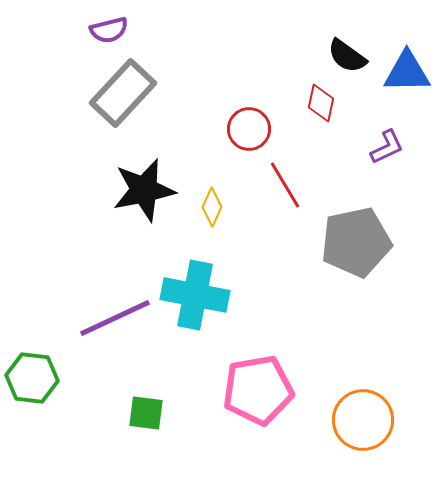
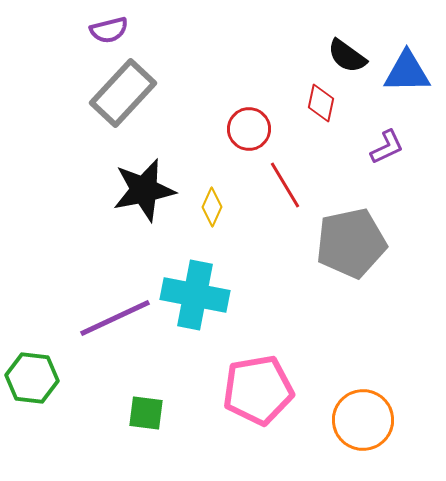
gray pentagon: moved 5 px left, 1 px down
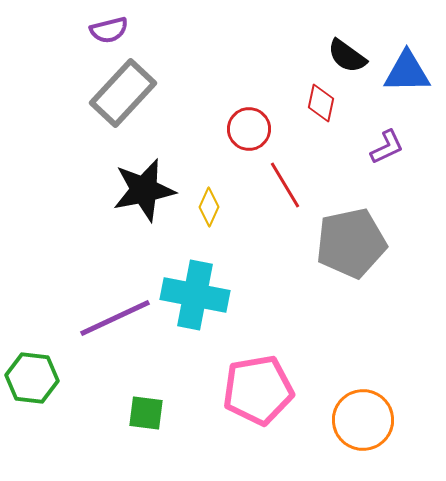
yellow diamond: moved 3 px left
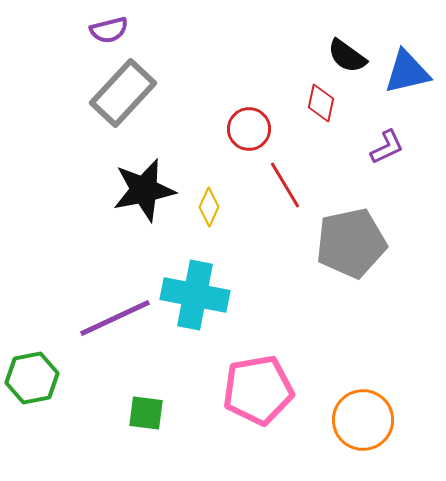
blue triangle: rotated 12 degrees counterclockwise
green hexagon: rotated 18 degrees counterclockwise
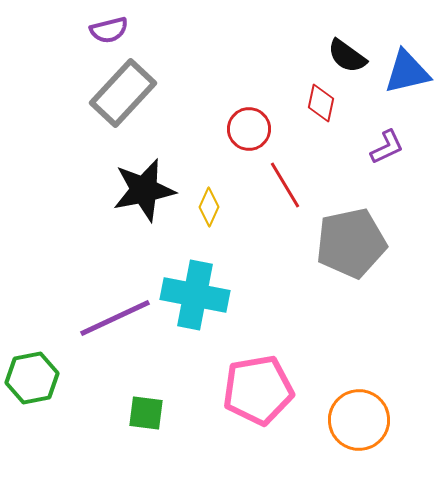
orange circle: moved 4 px left
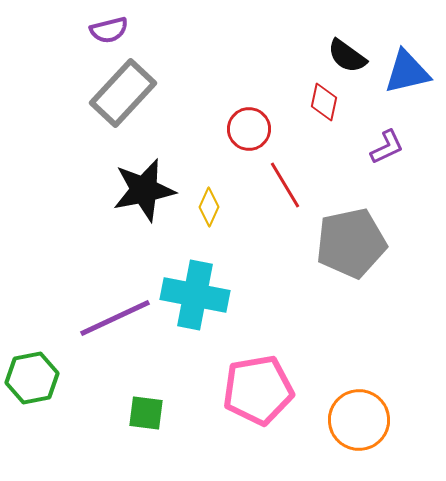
red diamond: moved 3 px right, 1 px up
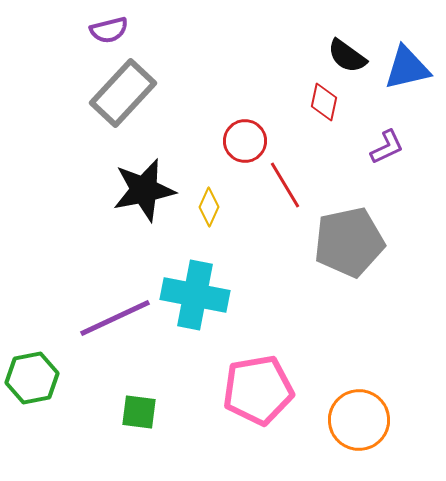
blue triangle: moved 4 px up
red circle: moved 4 px left, 12 px down
gray pentagon: moved 2 px left, 1 px up
green square: moved 7 px left, 1 px up
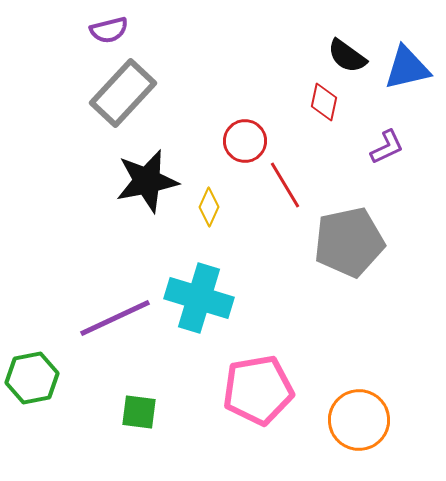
black star: moved 3 px right, 9 px up
cyan cross: moved 4 px right, 3 px down; rotated 6 degrees clockwise
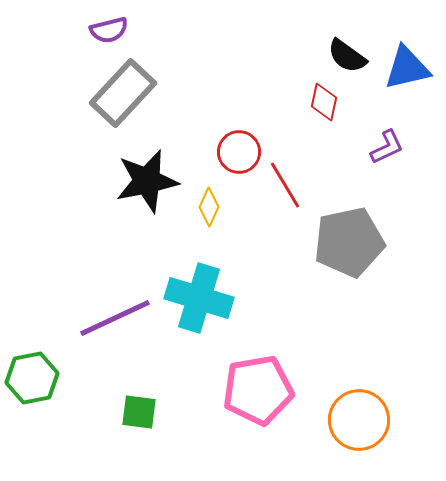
red circle: moved 6 px left, 11 px down
